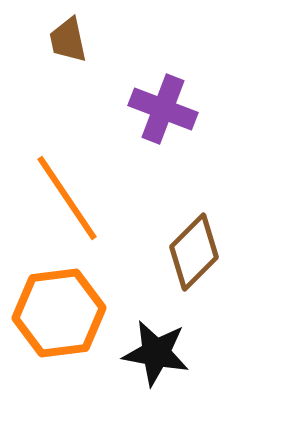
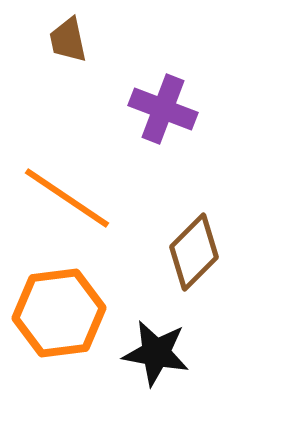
orange line: rotated 22 degrees counterclockwise
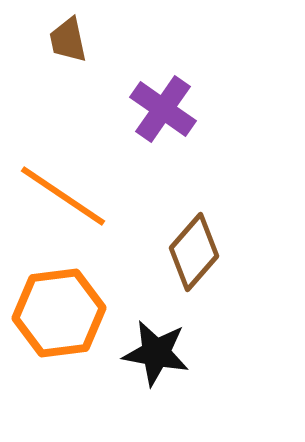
purple cross: rotated 14 degrees clockwise
orange line: moved 4 px left, 2 px up
brown diamond: rotated 4 degrees counterclockwise
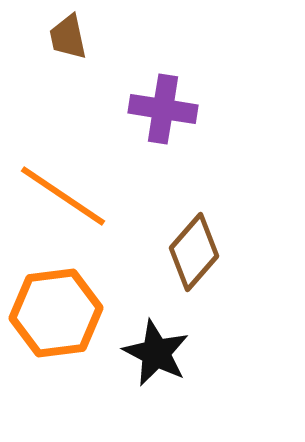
brown trapezoid: moved 3 px up
purple cross: rotated 26 degrees counterclockwise
orange hexagon: moved 3 px left
black star: rotated 16 degrees clockwise
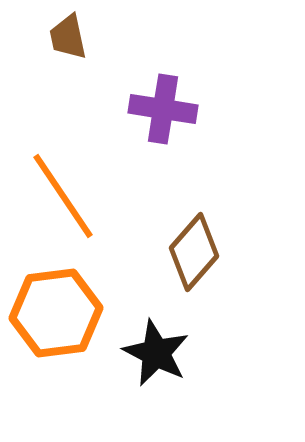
orange line: rotated 22 degrees clockwise
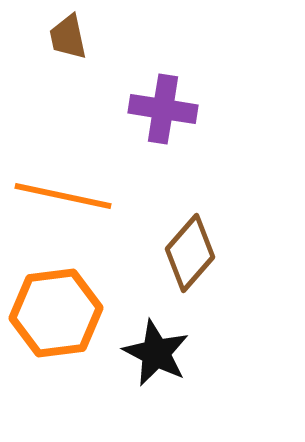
orange line: rotated 44 degrees counterclockwise
brown diamond: moved 4 px left, 1 px down
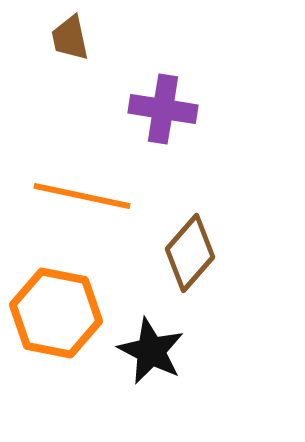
brown trapezoid: moved 2 px right, 1 px down
orange line: moved 19 px right
orange hexagon: rotated 18 degrees clockwise
black star: moved 5 px left, 2 px up
